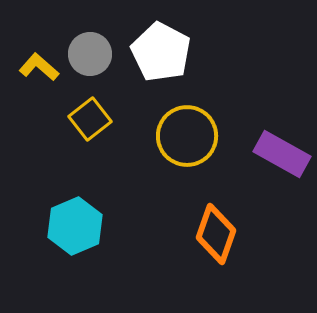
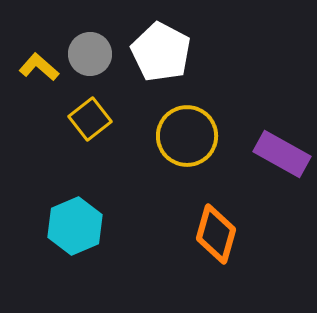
orange diamond: rotated 4 degrees counterclockwise
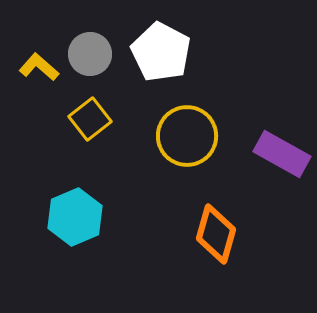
cyan hexagon: moved 9 px up
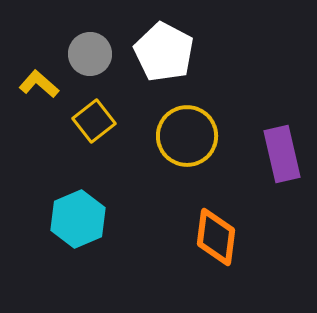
white pentagon: moved 3 px right
yellow L-shape: moved 17 px down
yellow square: moved 4 px right, 2 px down
purple rectangle: rotated 48 degrees clockwise
cyan hexagon: moved 3 px right, 2 px down
orange diamond: moved 3 px down; rotated 8 degrees counterclockwise
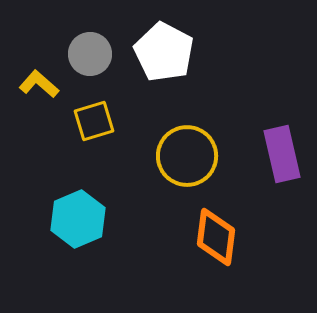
yellow square: rotated 21 degrees clockwise
yellow circle: moved 20 px down
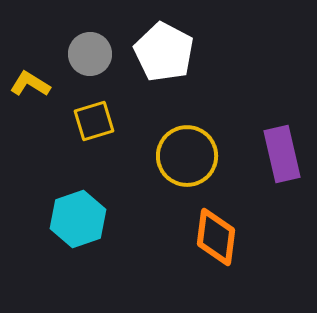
yellow L-shape: moved 9 px left; rotated 9 degrees counterclockwise
cyan hexagon: rotated 4 degrees clockwise
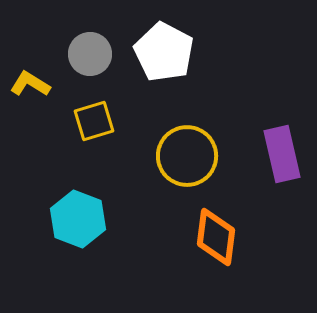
cyan hexagon: rotated 20 degrees counterclockwise
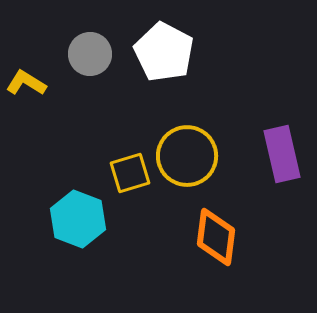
yellow L-shape: moved 4 px left, 1 px up
yellow square: moved 36 px right, 52 px down
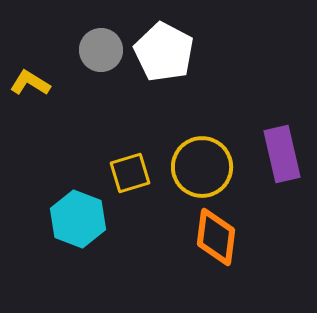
gray circle: moved 11 px right, 4 px up
yellow L-shape: moved 4 px right
yellow circle: moved 15 px right, 11 px down
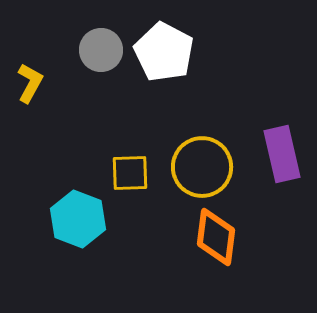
yellow L-shape: rotated 87 degrees clockwise
yellow square: rotated 15 degrees clockwise
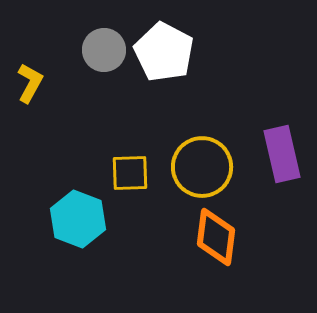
gray circle: moved 3 px right
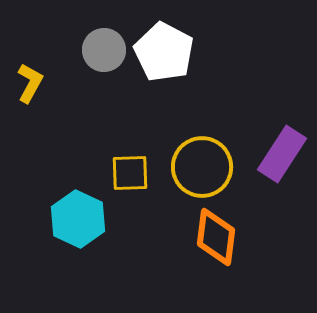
purple rectangle: rotated 46 degrees clockwise
cyan hexagon: rotated 4 degrees clockwise
